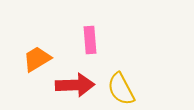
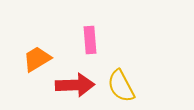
yellow semicircle: moved 3 px up
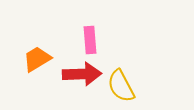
red arrow: moved 7 px right, 11 px up
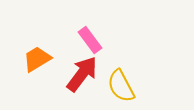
pink rectangle: rotated 32 degrees counterclockwise
red arrow: rotated 51 degrees counterclockwise
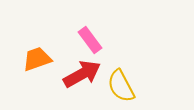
orange trapezoid: rotated 12 degrees clockwise
red arrow: rotated 24 degrees clockwise
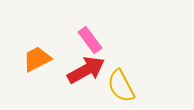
orange trapezoid: rotated 8 degrees counterclockwise
red arrow: moved 4 px right, 4 px up
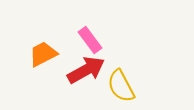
orange trapezoid: moved 6 px right, 5 px up
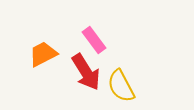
pink rectangle: moved 4 px right
red arrow: moved 2 px down; rotated 87 degrees clockwise
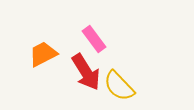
pink rectangle: moved 1 px up
yellow semicircle: moved 2 px left; rotated 16 degrees counterclockwise
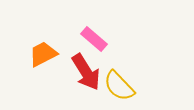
pink rectangle: rotated 12 degrees counterclockwise
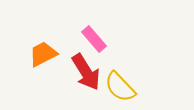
pink rectangle: rotated 8 degrees clockwise
yellow semicircle: moved 1 px right, 1 px down
